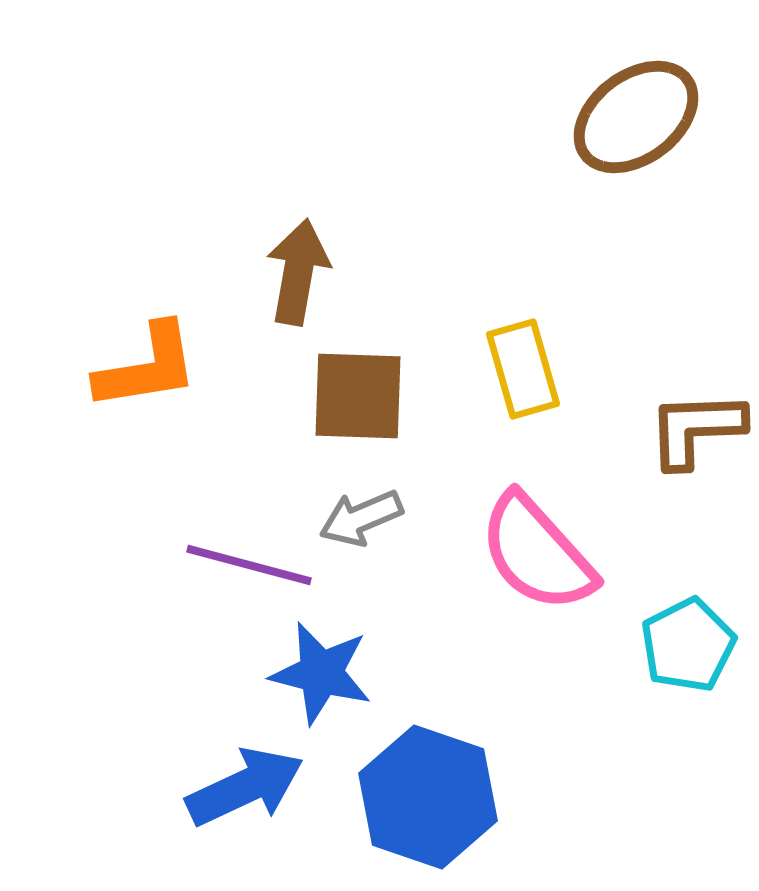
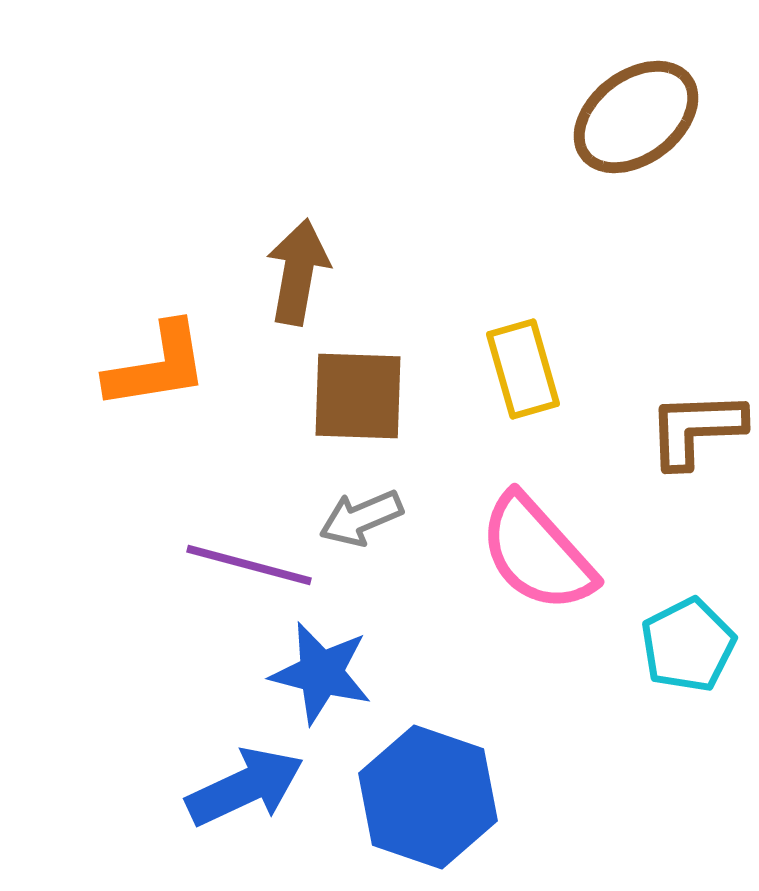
orange L-shape: moved 10 px right, 1 px up
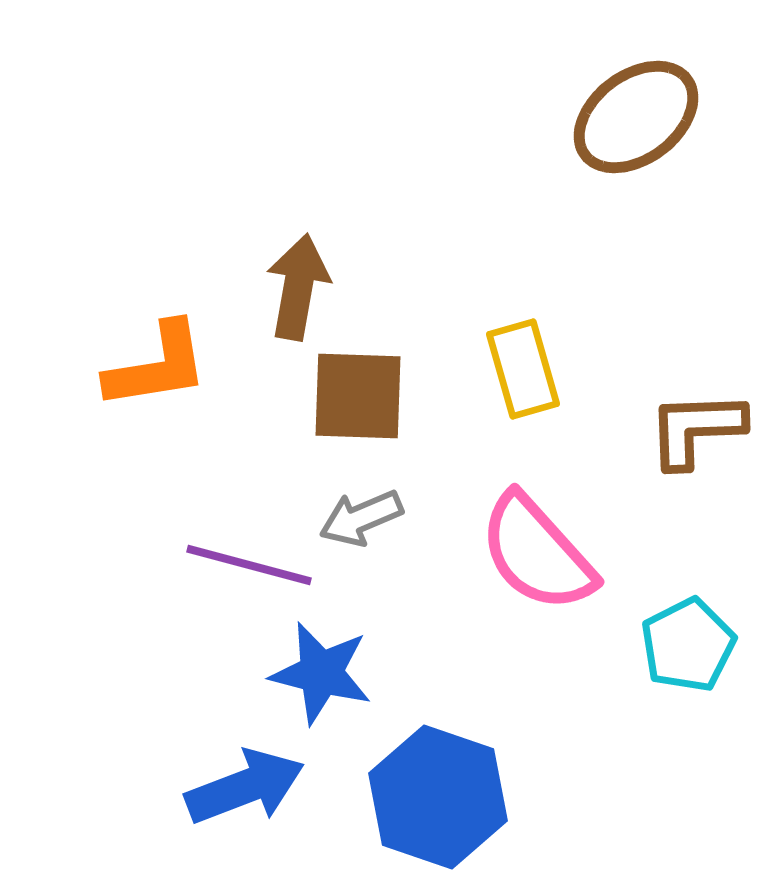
brown arrow: moved 15 px down
blue arrow: rotated 4 degrees clockwise
blue hexagon: moved 10 px right
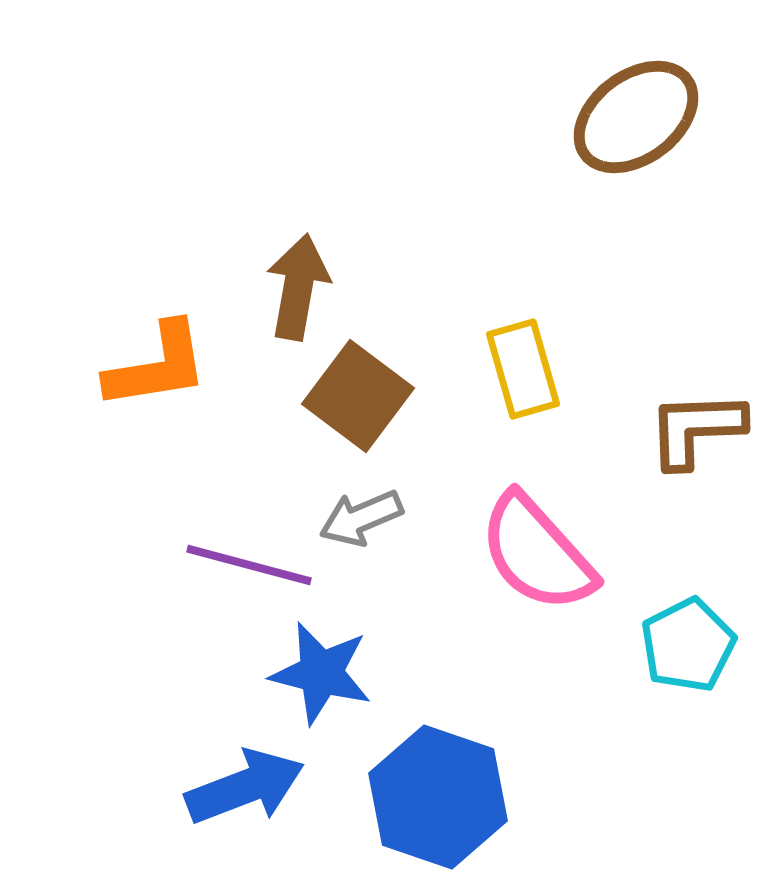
brown square: rotated 35 degrees clockwise
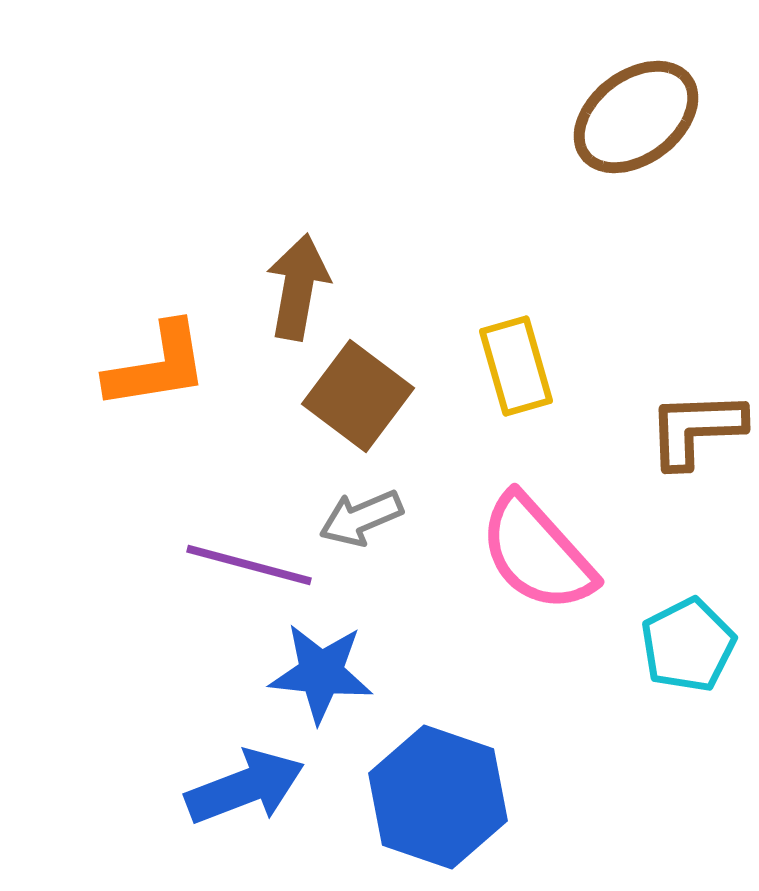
yellow rectangle: moved 7 px left, 3 px up
blue star: rotated 8 degrees counterclockwise
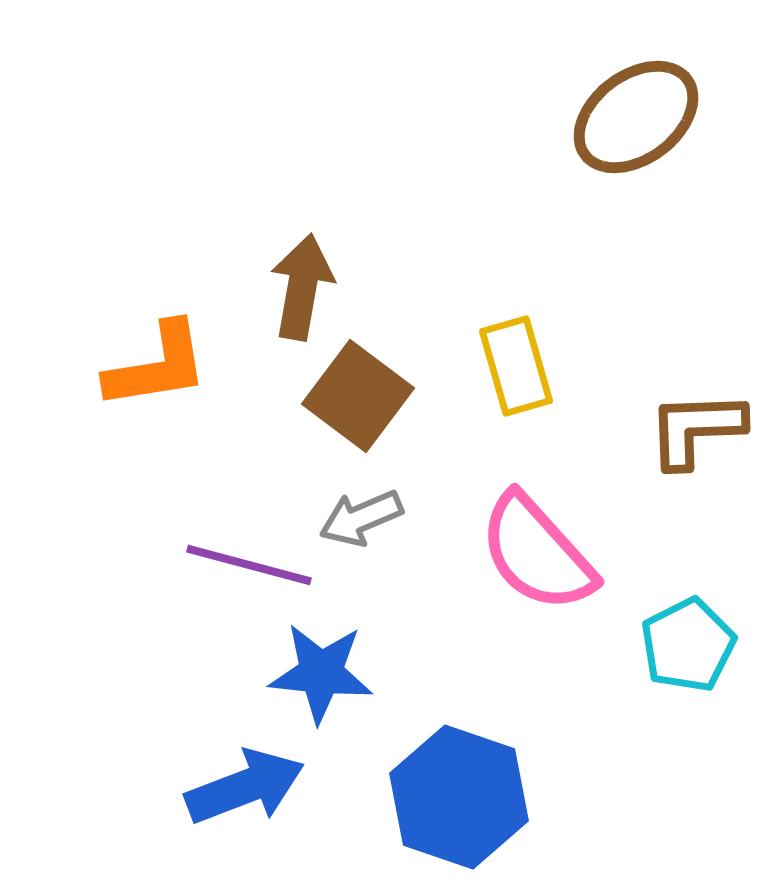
brown arrow: moved 4 px right
blue hexagon: moved 21 px right
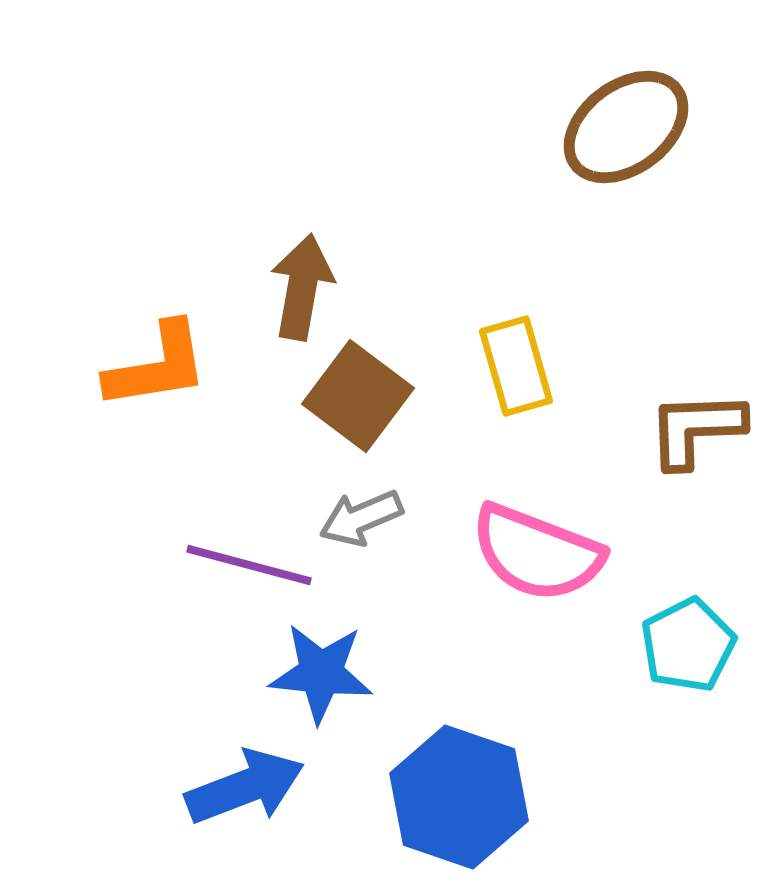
brown ellipse: moved 10 px left, 10 px down
pink semicircle: rotated 27 degrees counterclockwise
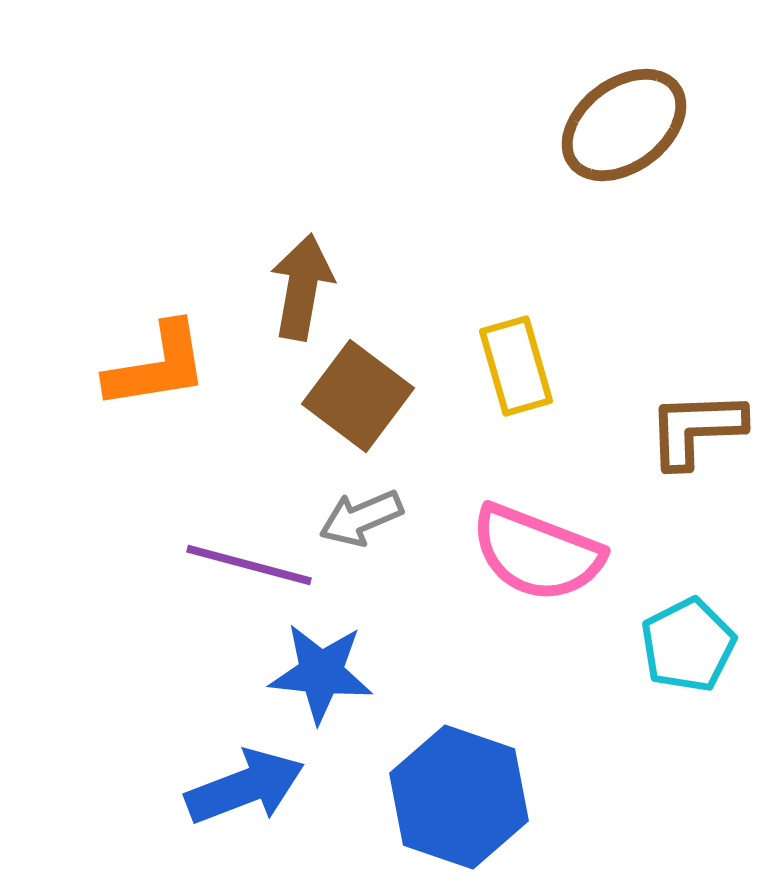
brown ellipse: moved 2 px left, 2 px up
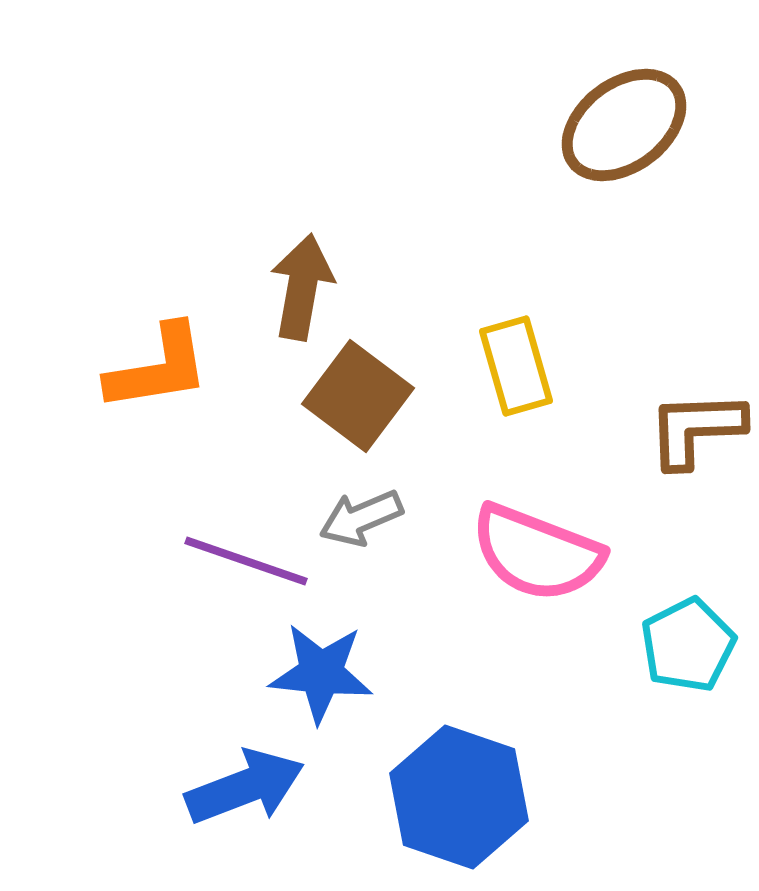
orange L-shape: moved 1 px right, 2 px down
purple line: moved 3 px left, 4 px up; rotated 4 degrees clockwise
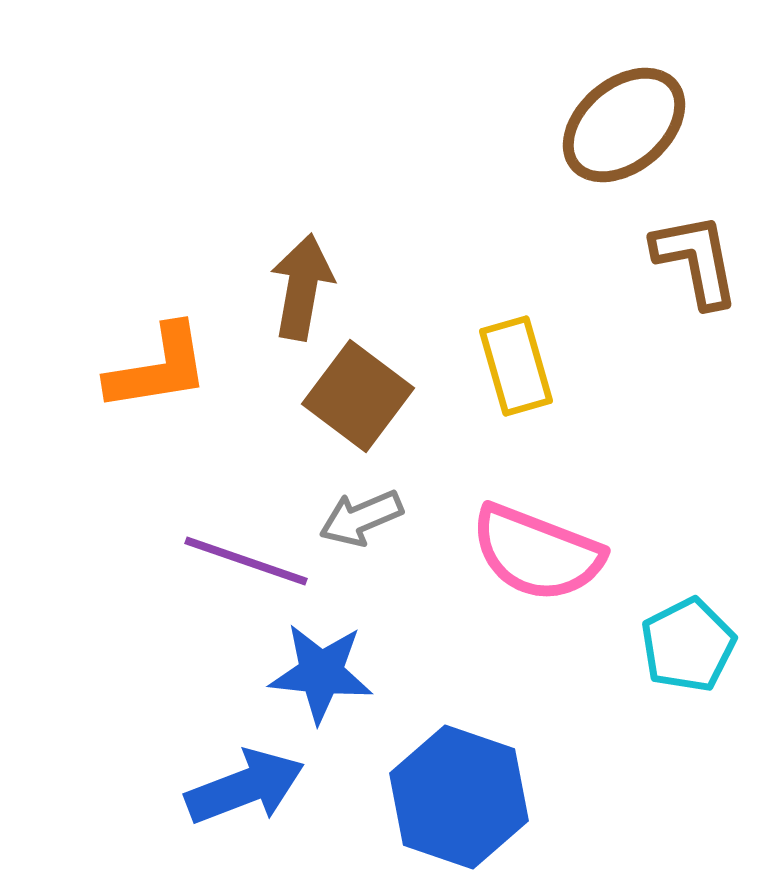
brown ellipse: rotated 3 degrees counterclockwise
brown L-shape: moved 169 px up; rotated 81 degrees clockwise
